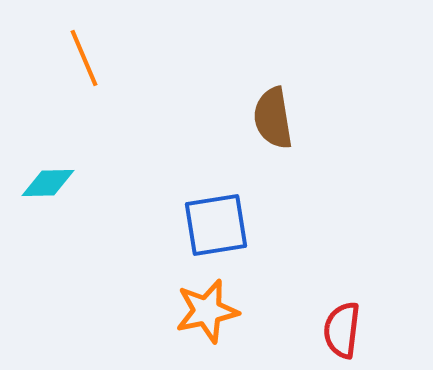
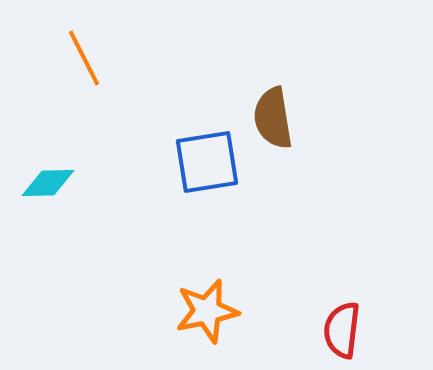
orange line: rotated 4 degrees counterclockwise
blue square: moved 9 px left, 63 px up
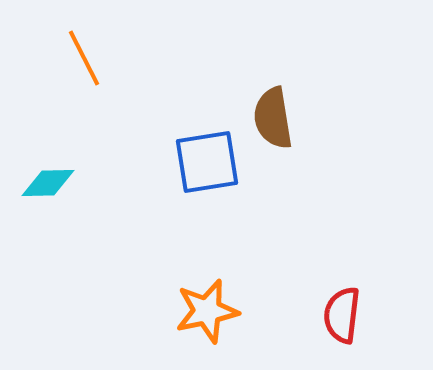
red semicircle: moved 15 px up
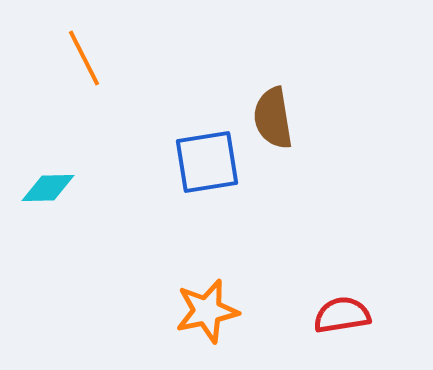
cyan diamond: moved 5 px down
red semicircle: rotated 74 degrees clockwise
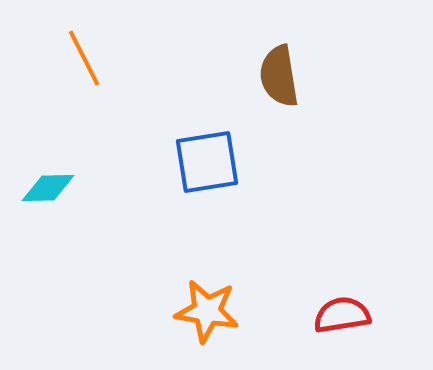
brown semicircle: moved 6 px right, 42 px up
orange star: rotated 22 degrees clockwise
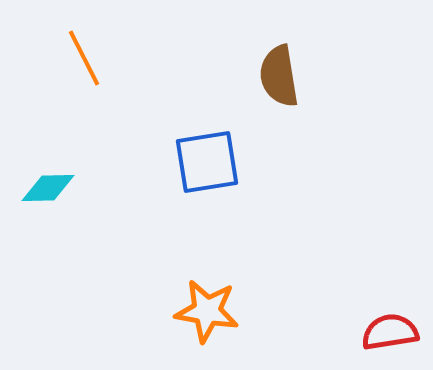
red semicircle: moved 48 px right, 17 px down
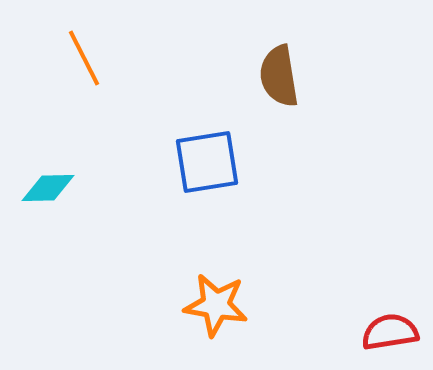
orange star: moved 9 px right, 6 px up
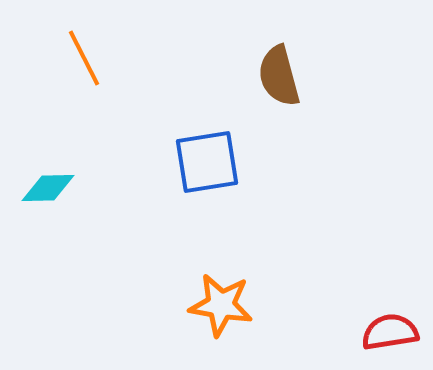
brown semicircle: rotated 6 degrees counterclockwise
orange star: moved 5 px right
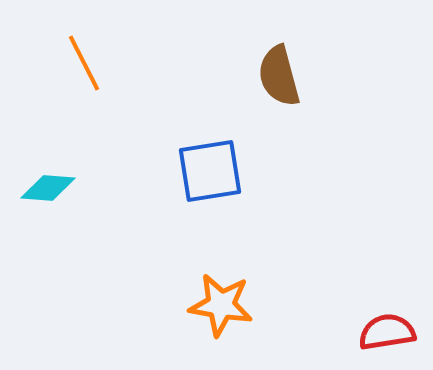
orange line: moved 5 px down
blue square: moved 3 px right, 9 px down
cyan diamond: rotated 6 degrees clockwise
red semicircle: moved 3 px left
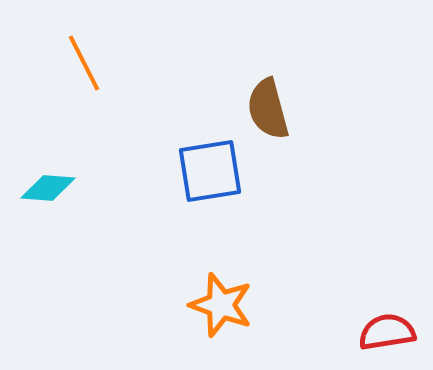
brown semicircle: moved 11 px left, 33 px down
orange star: rotated 10 degrees clockwise
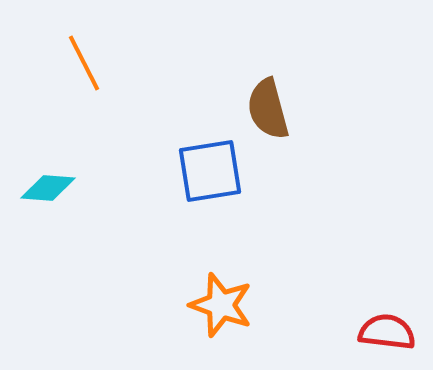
red semicircle: rotated 16 degrees clockwise
